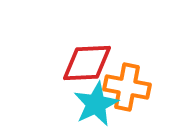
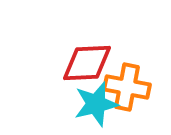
cyan star: rotated 12 degrees clockwise
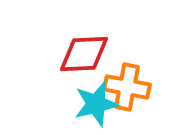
red diamond: moved 3 px left, 9 px up
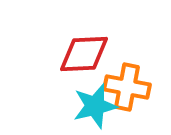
cyan star: moved 1 px left, 2 px down
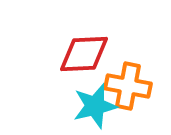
orange cross: moved 1 px right, 1 px up
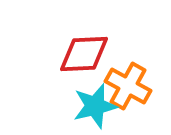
orange cross: rotated 18 degrees clockwise
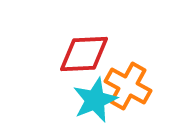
cyan star: moved 6 px up; rotated 9 degrees counterclockwise
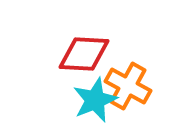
red diamond: rotated 6 degrees clockwise
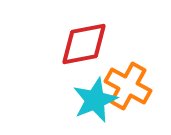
red diamond: moved 10 px up; rotated 14 degrees counterclockwise
